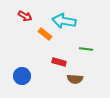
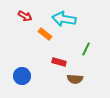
cyan arrow: moved 2 px up
green line: rotated 72 degrees counterclockwise
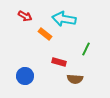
blue circle: moved 3 px right
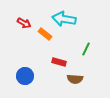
red arrow: moved 1 px left, 7 px down
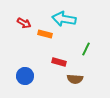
orange rectangle: rotated 24 degrees counterclockwise
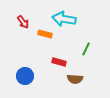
red arrow: moved 1 px left, 1 px up; rotated 24 degrees clockwise
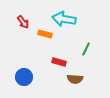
blue circle: moved 1 px left, 1 px down
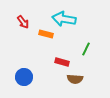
orange rectangle: moved 1 px right
red rectangle: moved 3 px right
